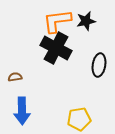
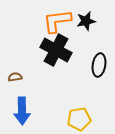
black cross: moved 2 px down
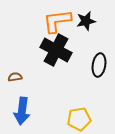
blue arrow: rotated 8 degrees clockwise
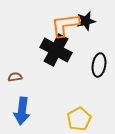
orange L-shape: moved 8 px right, 4 px down
yellow pentagon: rotated 20 degrees counterclockwise
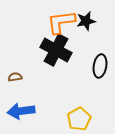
orange L-shape: moved 4 px left, 3 px up
black ellipse: moved 1 px right, 1 px down
blue arrow: moved 1 px left; rotated 76 degrees clockwise
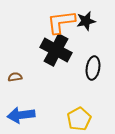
black ellipse: moved 7 px left, 2 px down
blue arrow: moved 4 px down
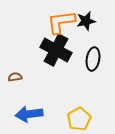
black ellipse: moved 9 px up
blue arrow: moved 8 px right, 1 px up
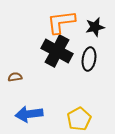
black star: moved 9 px right, 6 px down
black cross: moved 1 px right, 1 px down
black ellipse: moved 4 px left
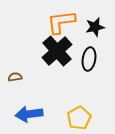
black cross: rotated 20 degrees clockwise
yellow pentagon: moved 1 px up
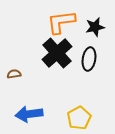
black cross: moved 2 px down
brown semicircle: moved 1 px left, 3 px up
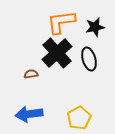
black ellipse: rotated 25 degrees counterclockwise
brown semicircle: moved 17 px right
